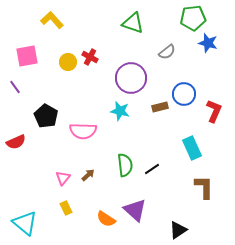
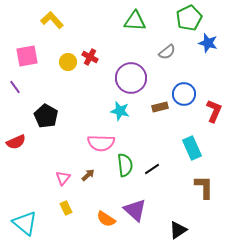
green pentagon: moved 4 px left; rotated 20 degrees counterclockwise
green triangle: moved 2 px right, 2 px up; rotated 15 degrees counterclockwise
pink semicircle: moved 18 px right, 12 px down
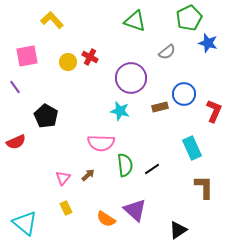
green triangle: rotated 15 degrees clockwise
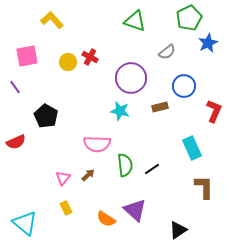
blue star: rotated 30 degrees clockwise
blue circle: moved 8 px up
pink semicircle: moved 4 px left, 1 px down
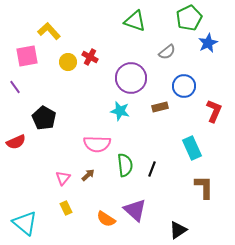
yellow L-shape: moved 3 px left, 11 px down
black pentagon: moved 2 px left, 2 px down
black line: rotated 35 degrees counterclockwise
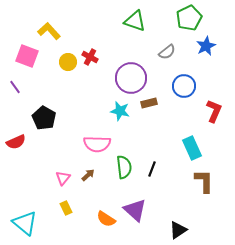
blue star: moved 2 px left, 3 px down
pink square: rotated 30 degrees clockwise
brown rectangle: moved 11 px left, 4 px up
green semicircle: moved 1 px left, 2 px down
brown L-shape: moved 6 px up
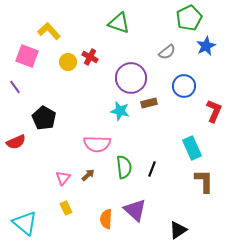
green triangle: moved 16 px left, 2 px down
orange semicircle: rotated 60 degrees clockwise
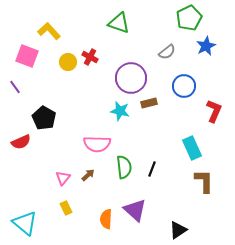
red semicircle: moved 5 px right
